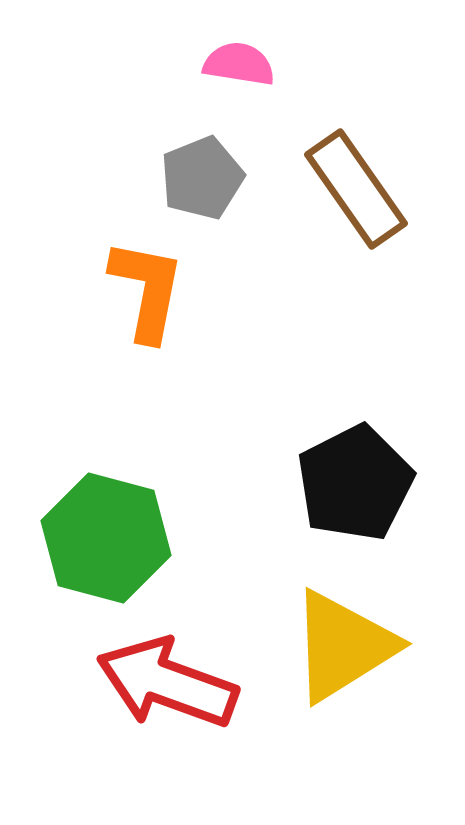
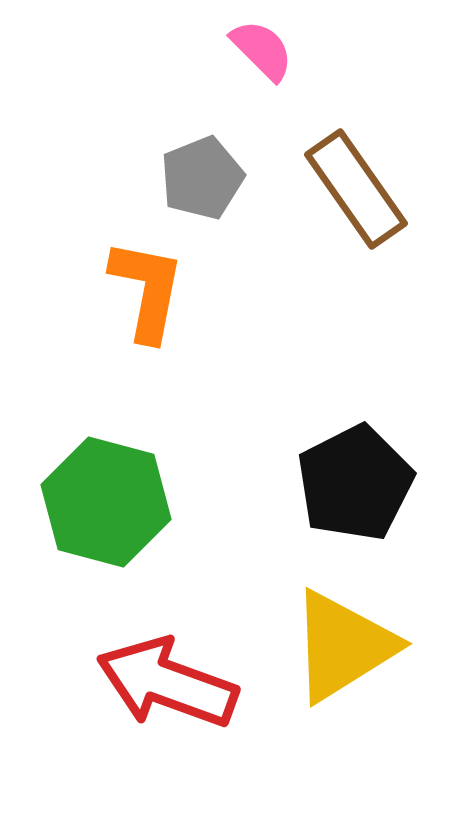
pink semicircle: moved 23 px right, 14 px up; rotated 36 degrees clockwise
green hexagon: moved 36 px up
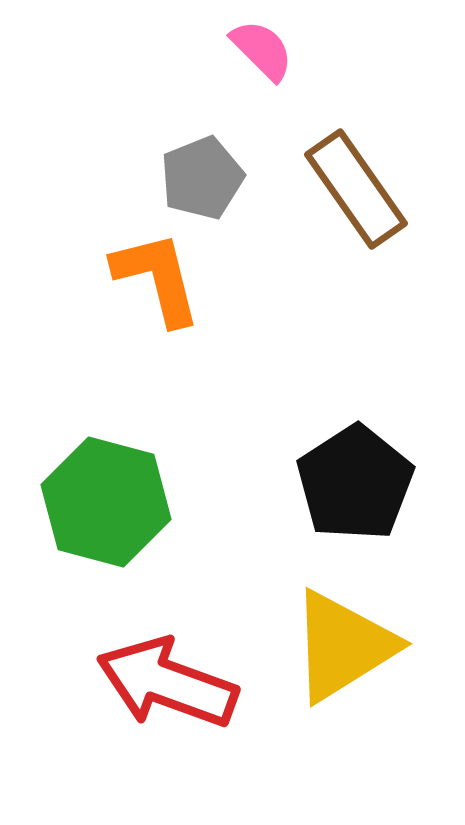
orange L-shape: moved 10 px right, 12 px up; rotated 25 degrees counterclockwise
black pentagon: rotated 6 degrees counterclockwise
